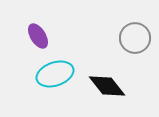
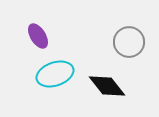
gray circle: moved 6 px left, 4 px down
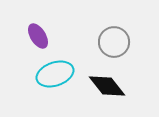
gray circle: moved 15 px left
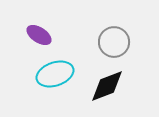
purple ellipse: moved 1 px right, 1 px up; rotated 25 degrees counterclockwise
black diamond: rotated 72 degrees counterclockwise
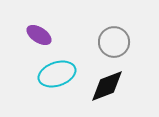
cyan ellipse: moved 2 px right
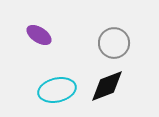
gray circle: moved 1 px down
cyan ellipse: moved 16 px down; rotated 6 degrees clockwise
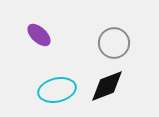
purple ellipse: rotated 10 degrees clockwise
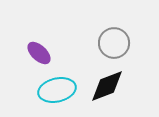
purple ellipse: moved 18 px down
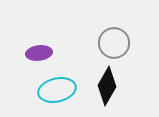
purple ellipse: rotated 50 degrees counterclockwise
black diamond: rotated 39 degrees counterclockwise
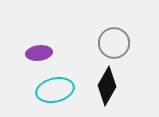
cyan ellipse: moved 2 px left
